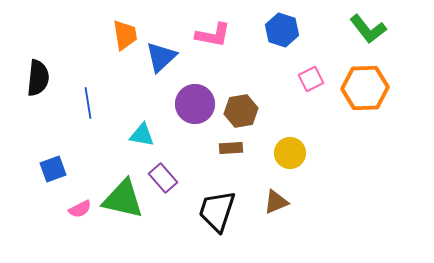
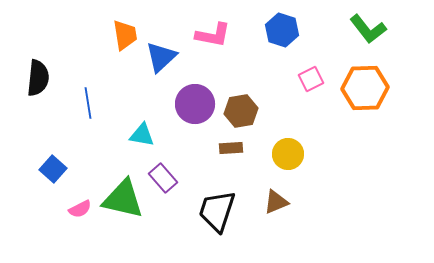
yellow circle: moved 2 px left, 1 px down
blue square: rotated 28 degrees counterclockwise
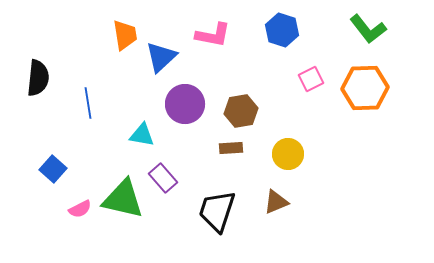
purple circle: moved 10 px left
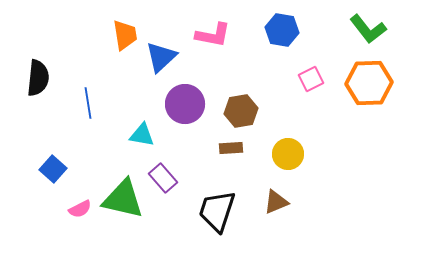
blue hexagon: rotated 8 degrees counterclockwise
orange hexagon: moved 4 px right, 5 px up
